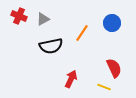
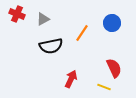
red cross: moved 2 px left, 2 px up
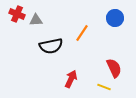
gray triangle: moved 7 px left, 1 px down; rotated 24 degrees clockwise
blue circle: moved 3 px right, 5 px up
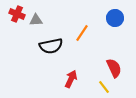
yellow line: rotated 32 degrees clockwise
